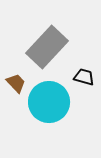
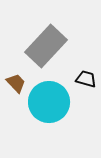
gray rectangle: moved 1 px left, 1 px up
black trapezoid: moved 2 px right, 2 px down
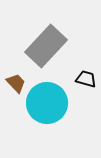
cyan circle: moved 2 px left, 1 px down
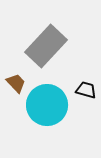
black trapezoid: moved 11 px down
cyan circle: moved 2 px down
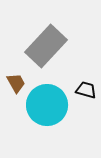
brown trapezoid: rotated 15 degrees clockwise
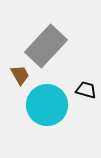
brown trapezoid: moved 4 px right, 8 px up
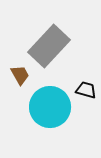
gray rectangle: moved 3 px right
cyan circle: moved 3 px right, 2 px down
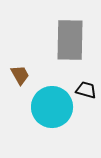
gray rectangle: moved 21 px right, 6 px up; rotated 42 degrees counterclockwise
cyan circle: moved 2 px right
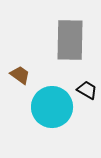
brown trapezoid: rotated 25 degrees counterclockwise
black trapezoid: moved 1 px right; rotated 15 degrees clockwise
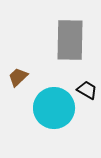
brown trapezoid: moved 2 px left, 2 px down; rotated 80 degrees counterclockwise
cyan circle: moved 2 px right, 1 px down
